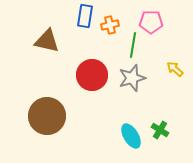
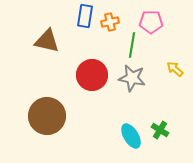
orange cross: moved 3 px up
green line: moved 1 px left
gray star: rotated 28 degrees clockwise
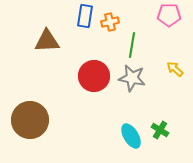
pink pentagon: moved 18 px right, 7 px up
brown triangle: rotated 16 degrees counterclockwise
red circle: moved 2 px right, 1 px down
brown circle: moved 17 px left, 4 px down
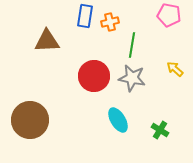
pink pentagon: rotated 10 degrees clockwise
cyan ellipse: moved 13 px left, 16 px up
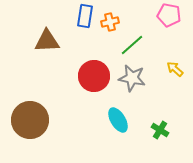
green line: rotated 40 degrees clockwise
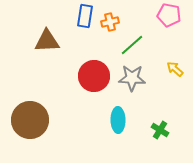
gray star: rotated 8 degrees counterclockwise
cyan ellipse: rotated 30 degrees clockwise
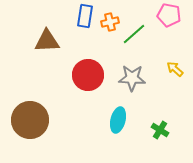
green line: moved 2 px right, 11 px up
red circle: moved 6 px left, 1 px up
cyan ellipse: rotated 15 degrees clockwise
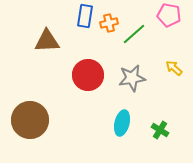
orange cross: moved 1 px left, 1 px down
yellow arrow: moved 1 px left, 1 px up
gray star: rotated 12 degrees counterclockwise
cyan ellipse: moved 4 px right, 3 px down
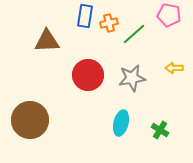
yellow arrow: rotated 42 degrees counterclockwise
cyan ellipse: moved 1 px left
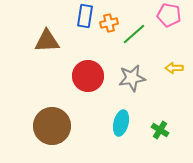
red circle: moved 1 px down
brown circle: moved 22 px right, 6 px down
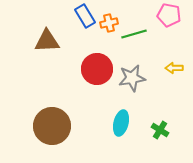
blue rectangle: rotated 40 degrees counterclockwise
green line: rotated 25 degrees clockwise
red circle: moved 9 px right, 7 px up
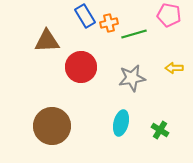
red circle: moved 16 px left, 2 px up
